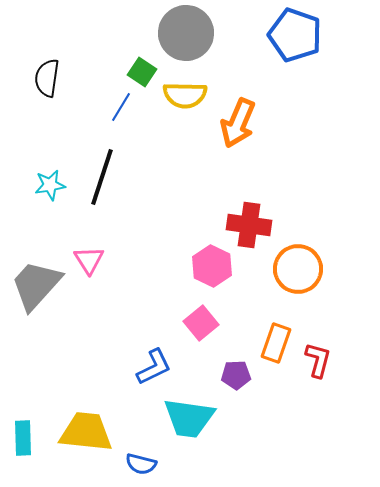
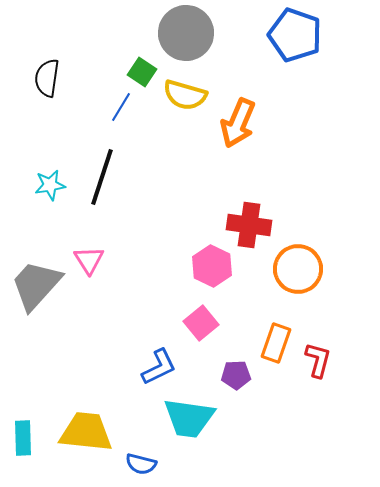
yellow semicircle: rotated 15 degrees clockwise
blue L-shape: moved 5 px right
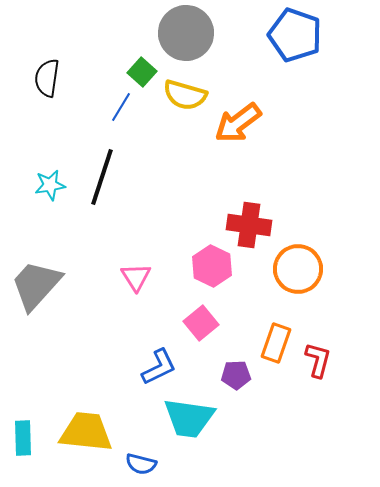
green square: rotated 8 degrees clockwise
orange arrow: rotated 30 degrees clockwise
pink triangle: moved 47 px right, 17 px down
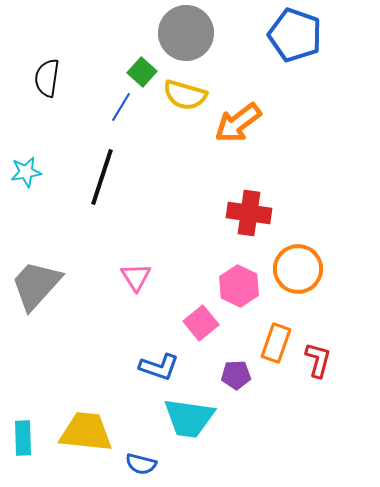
cyan star: moved 24 px left, 13 px up
red cross: moved 12 px up
pink hexagon: moved 27 px right, 20 px down
blue L-shape: rotated 45 degrees clockwise
